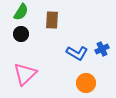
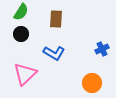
brown rectangle: moved 4 px right, 1 px up
blue L-shape: moved 23 px left
orange circle: moved 6 px right
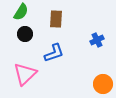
black circle: moved 4 px right
blue cross: moved 5 px left, 9 px up
blue L-shape: rotated 50 degrees counterclockwise
orange circle: moved 11 px right, 1 px down
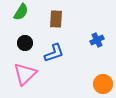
black circle: moved 9 px down
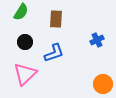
black circle: moved 1 px up
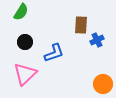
brown rectangle: moved 25 px right, 6 px down
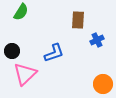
brown rectangle: moved 3 px left, 5 px up
black circle: moved 13 px left, 9 px down
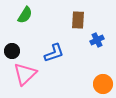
green semicircle: moved 4 px right, 3 px down
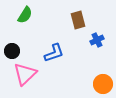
brown rectangle: rotated 18 degrees counterclockwise
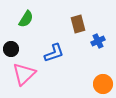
green semicircle: moved 1 px right, 4 px down
brown rectangle: moved 4 px down
blue cross: moved 1 px right, 1 px down
black circle: moved 1 px left, 2 px up
pink triangle: moved 1 px left
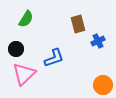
black circle: moved 5 px right
blue L-shape: moved 5 px down
orange circle: moved 1 px down
